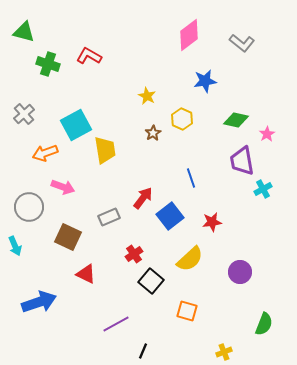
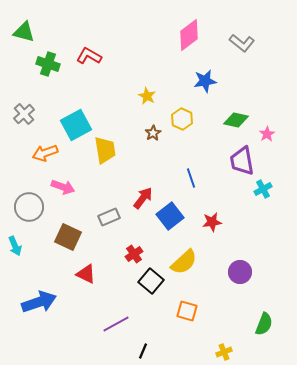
yellow semicircle: moved 6 px left, 3 px down
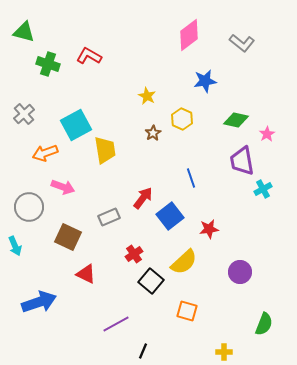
red star: moved 3 px left, 7 px down
yellow cross: rotated 21 degrees clockwise
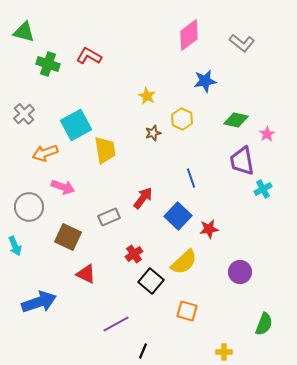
brown star: rotated 14 degrees clockwise
blue square: moved 8 px right; rotated 8 degrees counterclockwise
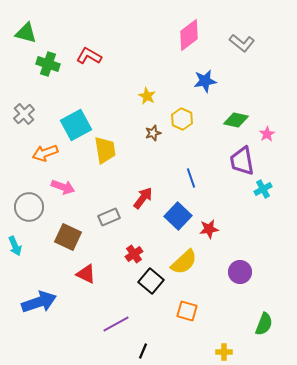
green triangle: moved 2 px right, 1 px down
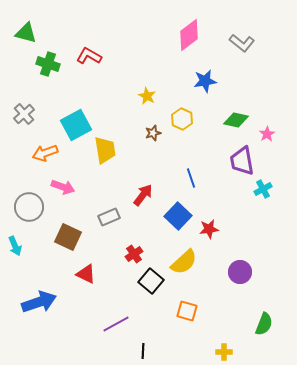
red arrow: moved 3 px up
black line: rotated 21 degrees counterclockwise
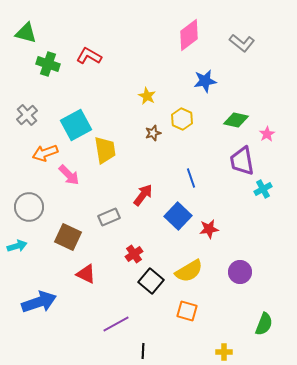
gray cross: moved 3 px right, 1 px down
pink arrow: moved 6 px right, 12 px up; rotated 25 degrees clockwise
cyan arrow: moved 2 px right; rotated 84 degrees counterclockwise
yellow semicircle: moved 5 px right, 9 px down; rotated 12 degrees clockwise
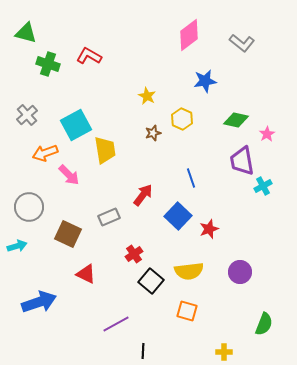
cyan cross: moved 3 px up
red star: rotated 12 degrees counterclockwise
brown square: moved 3 px up
yellow semicircle: rotated 24 degrees clockwise
